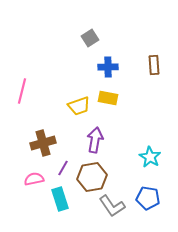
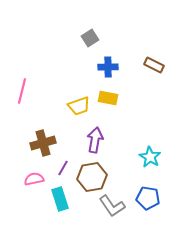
brown rectangle: rotated 60 degrees counterclockwise
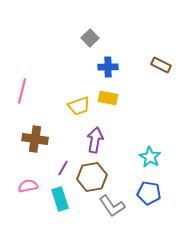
gray square: rotated 12 degrees counterclockwise
brown rectangle: moved 7 px right
brown cross: moved 8 px left, 4 px up; rotated 25 degrees clockwise
pink semicircle: moved 6 px left, 7 px down
blue pentagon: moved 1 px right, 5 px up
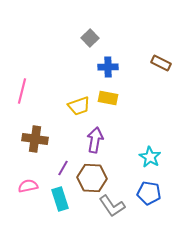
brown rectangle: moved 2 px up
brown hexagon: moved 1 px down; rotated 12 degrees clockwise
